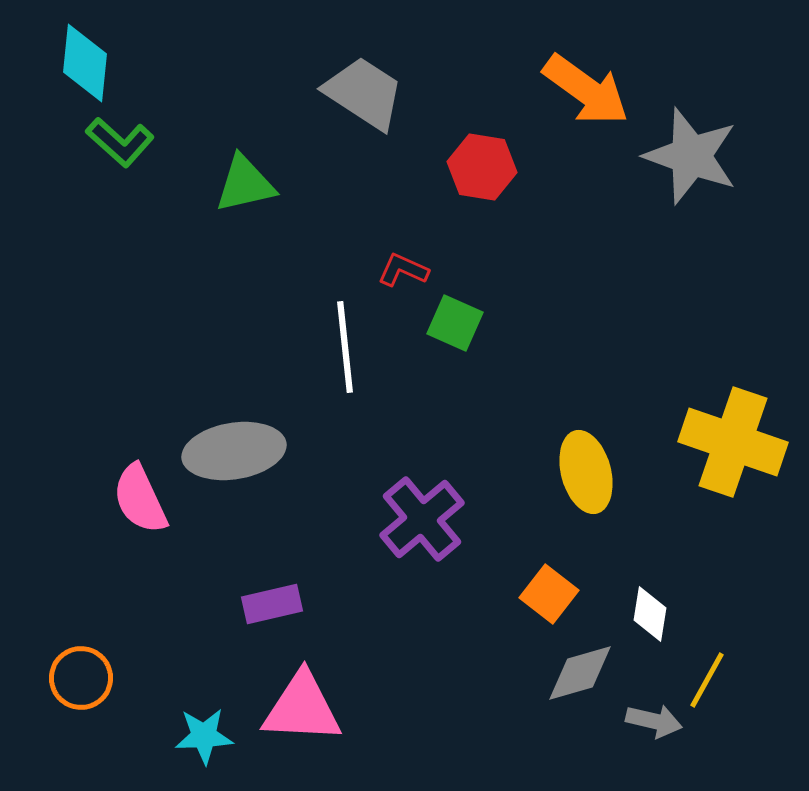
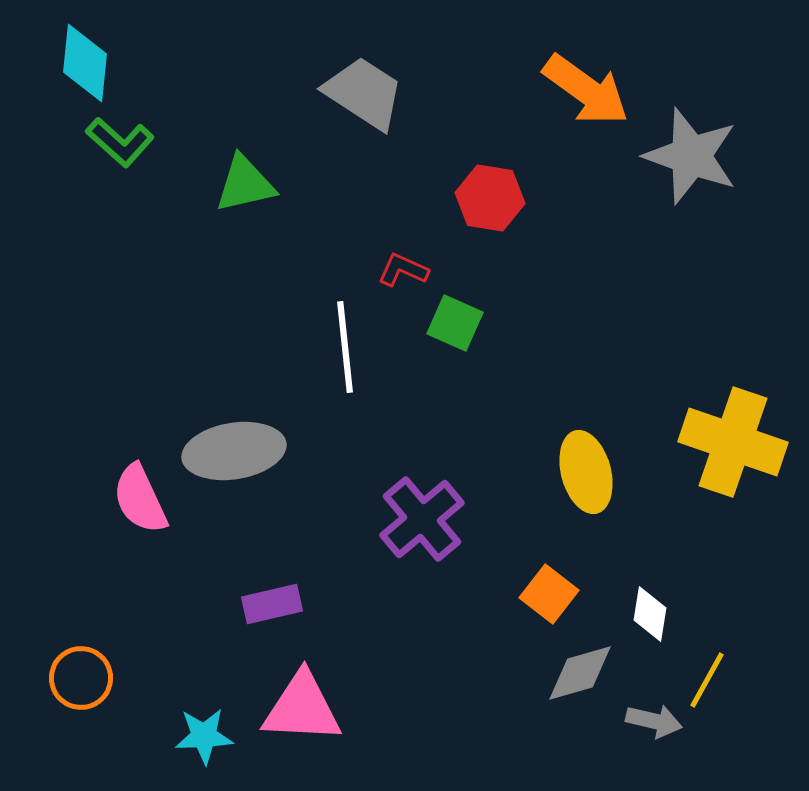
red hexagon: moved 8 px right, 31 px down
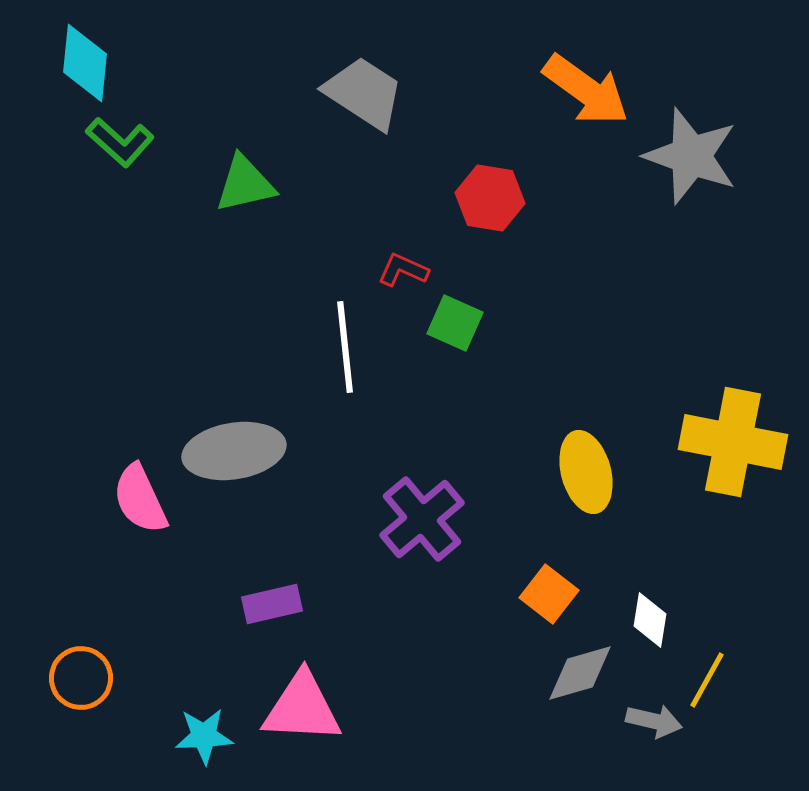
yellow cross: rotated 8 degrees counterclockwise
white diamond: moved 6 px down
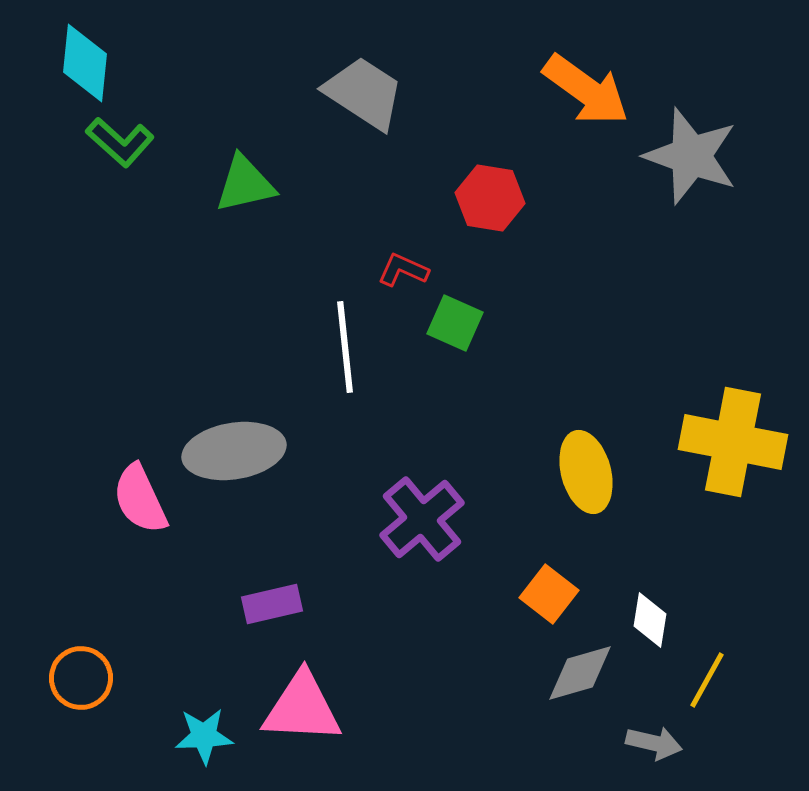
gray arrow: moved 22 px down
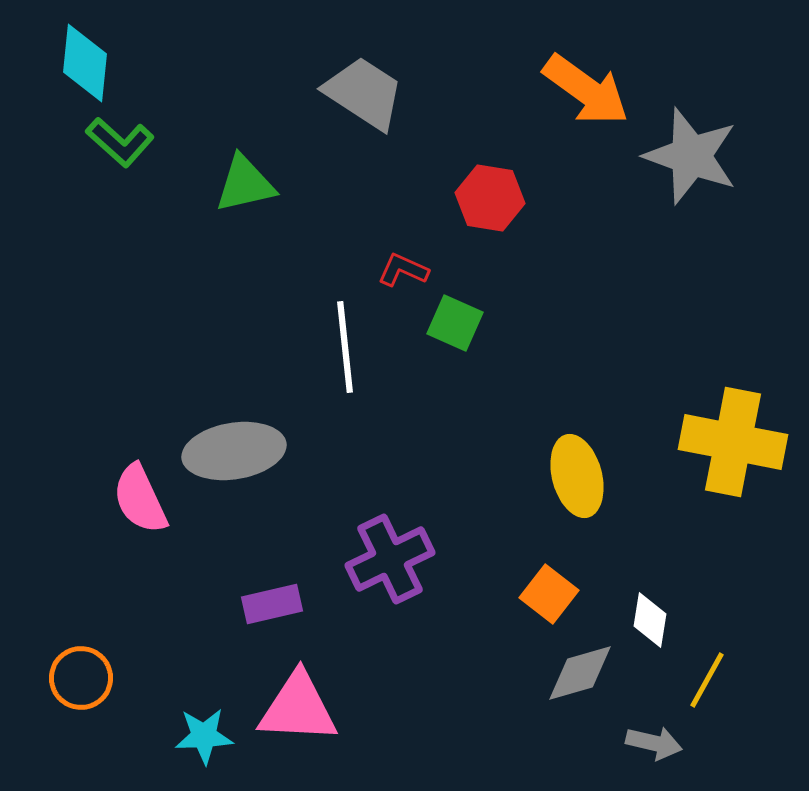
yellow ellipse: moved 9 px left, 4 px down
purple cross: moved 32 px left, 40 px down; rotated 14 degrees clockwise
pink triangle: moved 4 px left
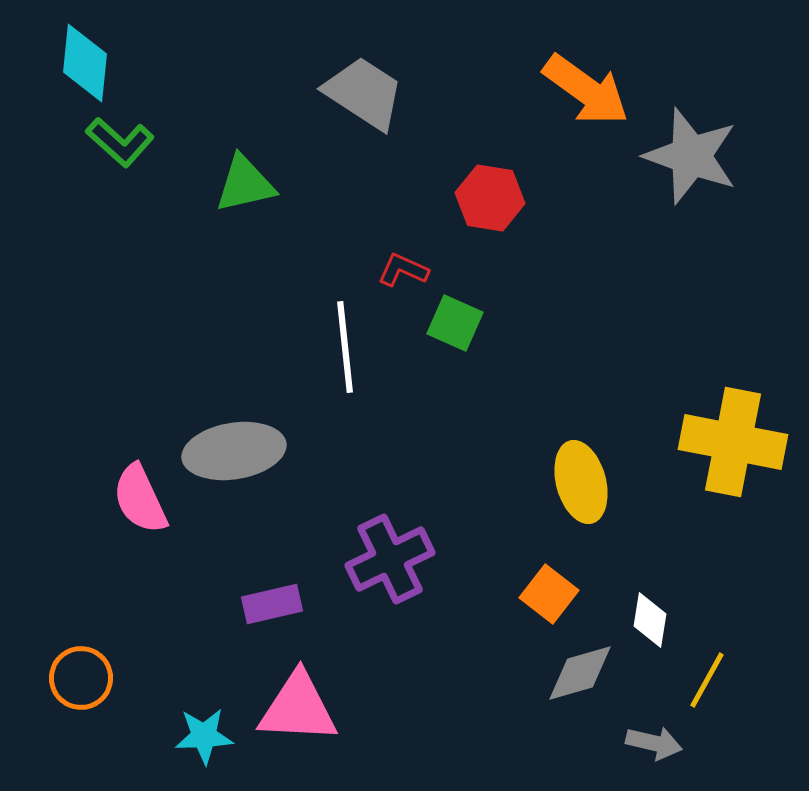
yellow ellipse: moved 4 px right, 6 px down
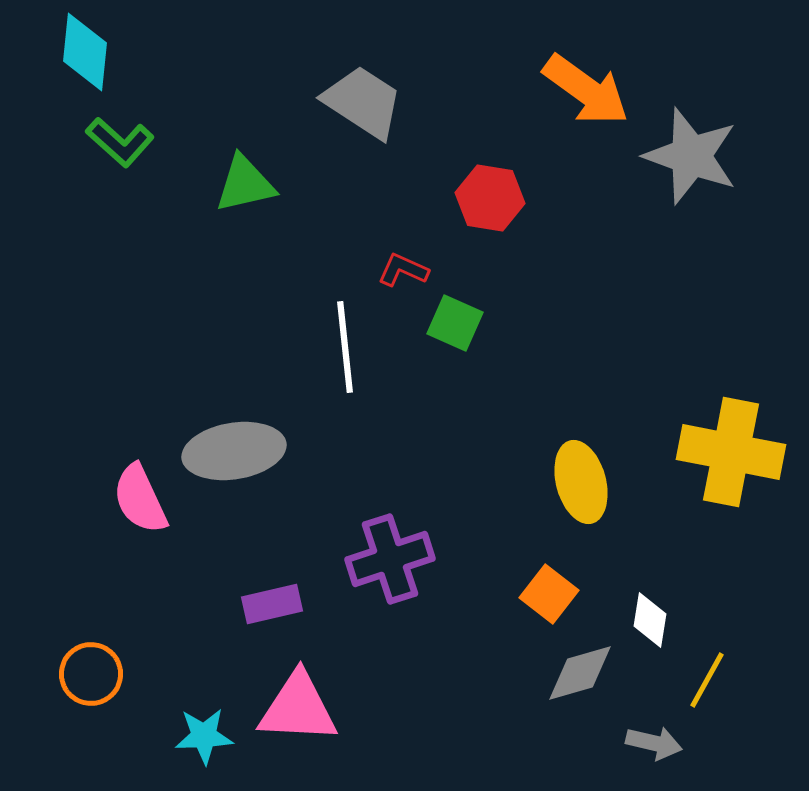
cyan diamond: moved 11 px up
gray trapezoid: moved 1 px left, 9 px down
yellow cross: moved 2 px left, 10 px down
purple cross: rotated 8 degrees clockwise
orange circle: moved 10 px right, 4 px up
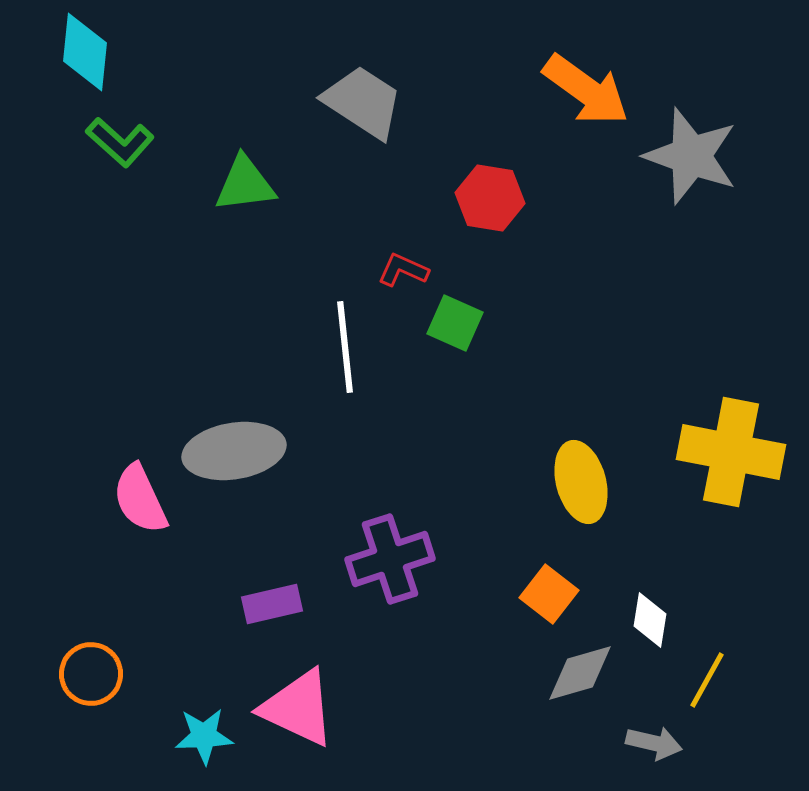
green triangle: rotated 6 degrees clockwise
pink triangle: rotated 22 degrees clockwise
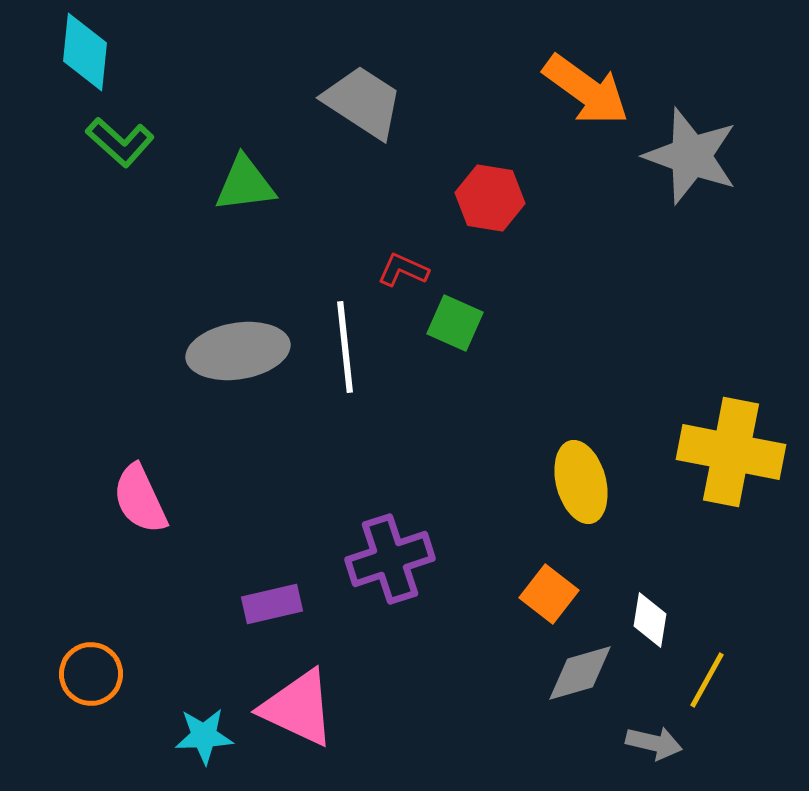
gray ellipse: moved 4 px right, 100 px up
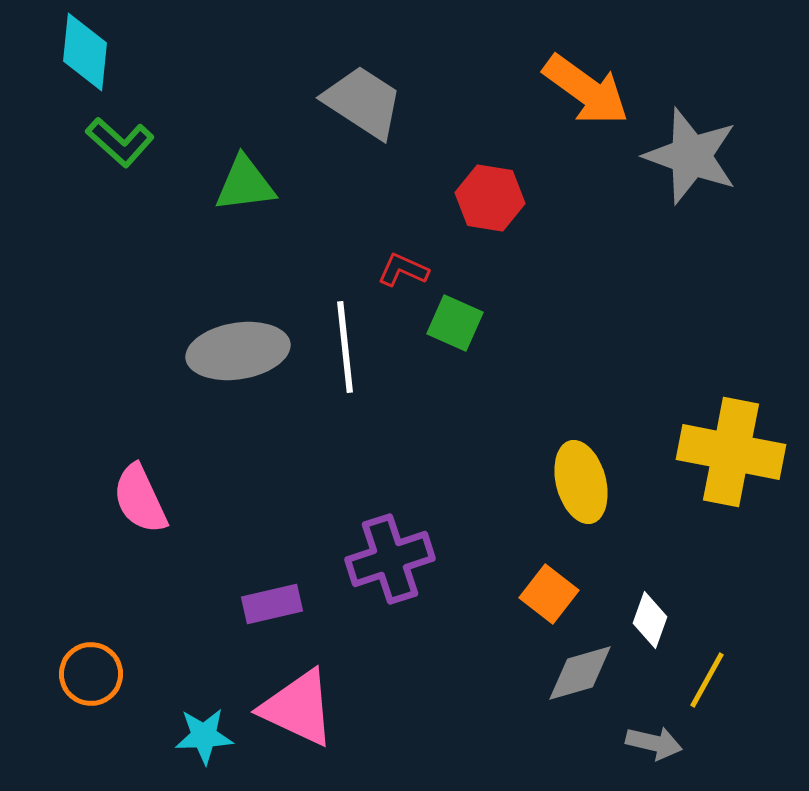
white diamond: rotated 10 degrees clockwise
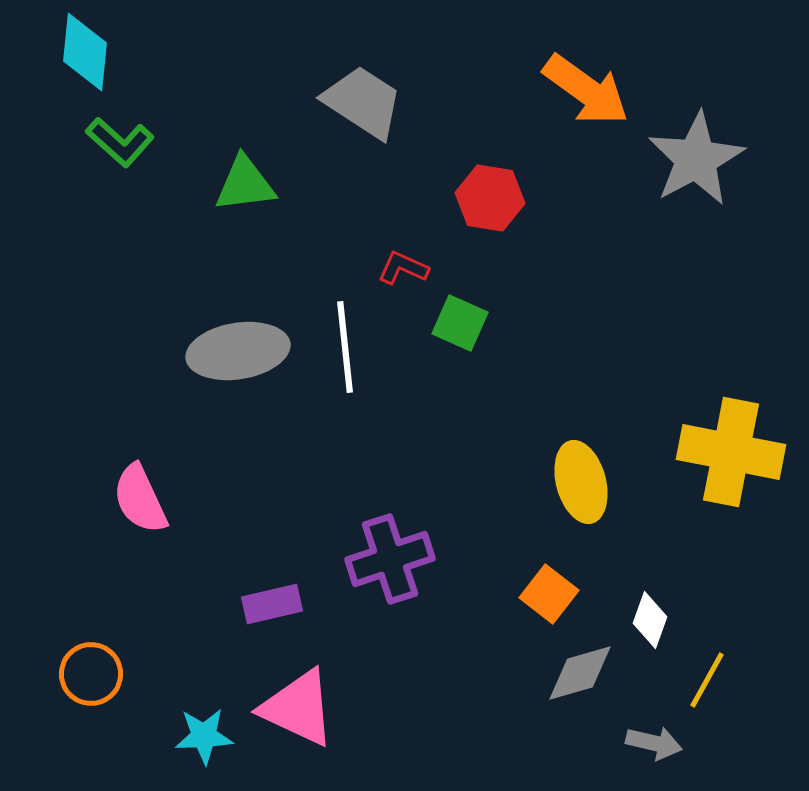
gray star: moved 5 px right, 3 px down; rotated 24 degrees clockwise
red L-shape: moved 2 px up
green square: moved 5 px right
